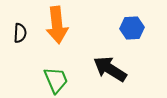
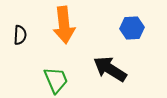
orange arrow: moved 7 px right
black semicircle: moved 2 px down
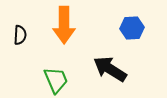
orange arrow: rotated 6 degrees clockwise
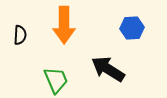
black arrow: moved 2 px left
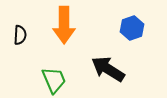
blue hexagon: rotated 15 degrees counterclockwise
green trapezoid: moved 2 px left
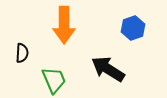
blue hexagon: moved 1 px right
black semicircle: moved 2 px right, 18 px down
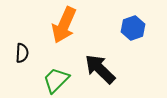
orange arrow: rotated 24 degrees clockwise
black arrow: moved 8 px left; rotated 12 degrees clockwise
green trapezoid: moved 2 px right; rotated 112 degrees counterclockwise
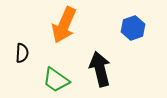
black arrow: rotated 32 degrees clockwise
green trapezoid: rotated 100 degrees counterclockwise
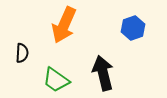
black arrow: moved 3 px right, 4 px down
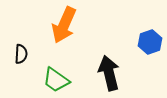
blue hexagon: moved 17 px right, 14 px down
black semicircle: moved 1 px left, 1 px down
black arrow: moved 6 px right
